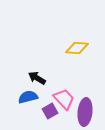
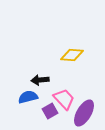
yellow diamond: moved 5 px left, 7 px down
black arrow: moved 3 px right, 2 px down; rotated 36 degrees counterclockwise
purple ellipse: moved 1 px left, 1 px down; rotated 24 degrees clockwise
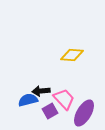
black arrow: moved 1 px right, 11 px down
blue semicircle: moved 3 px down
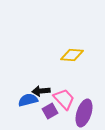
purple ellipse: rotated 12 degrees counterclockwise
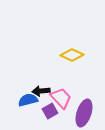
yellow diamond: rotated 20 degrees clockwise
pink trapezoid: moved 3 px left, 1 px up
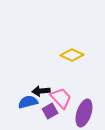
blue semicircle: moved 2 px down
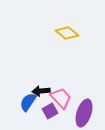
yellow diamond: moved 5 px left, 22 px up; rotated 15 degrees clockwise
blue semicircle: rotated 42 degrees counterclockwise
